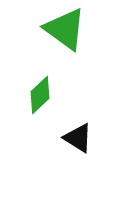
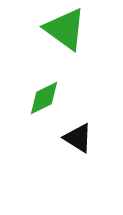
green diamond: moved 4 px right, 3 px down; rotated 18 degrees clockwise
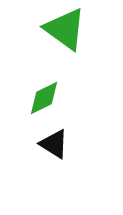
black triangle: moved 24 px left, 6 px down
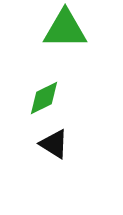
green triangle: rotated 36 degrees counterclockwise
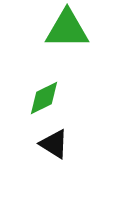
green triangle: moved 2 px right
